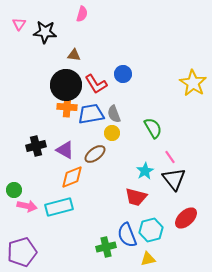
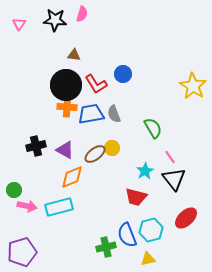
black star: moved 10 px right, 12 px up
yellow star: moved 3 px down
yellow circle: moved 15 px down
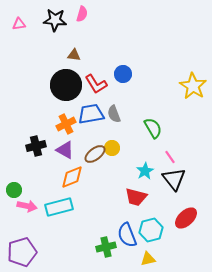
pink triangle: rotated 48 degrees clockwise
orange cross: moved 1 px left, 17 px down; rotated 30 degrees counterclockwise
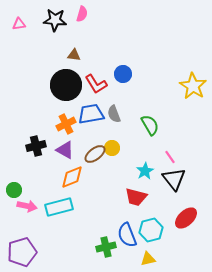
green semicircle: moved 3 px left, 3 px up
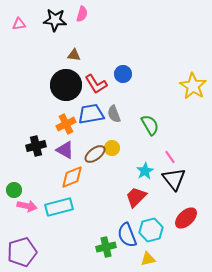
red trapezoid: rotated 120 degrees clockwise
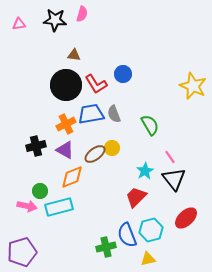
yellow star: rotated 8 degrees counterclockwise
green circle: moved 26 px right, 1 px down
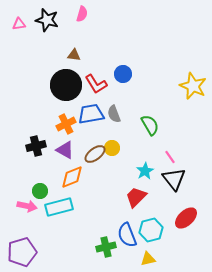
black star: moved 8 px left; rotated 10 degrees clockwise
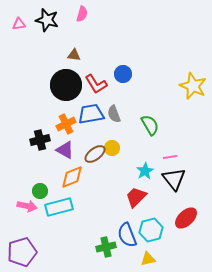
black cross: moved 4 px right, 6 px up
pink line: rotated 64 degrees counterclockwise
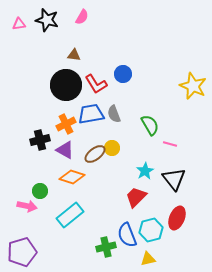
pink semicircle: moved 3 px down; rotated 14 degrees clockwise
pink line: moved 13 px up; rotated 24 degrees clockwise
orange diamond: rotated 40 degrees clockwise
cyan rectangle: moved 11 px right, 8 px down; rotated 24 degrees counterclockwise
red ellipse: moved 9 px left; rotated 25 degrees counterclockwise
